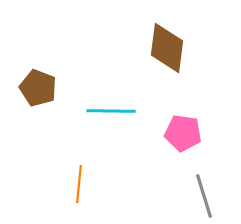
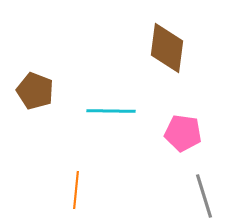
brown pentagon: moved 3 px left, 3 px down
orange line: moved 3 px left, 6 px down
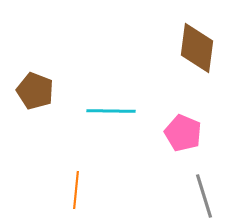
brown diamond: moved 30 px right
pink pentagon: rotated 15 degrees clockwise
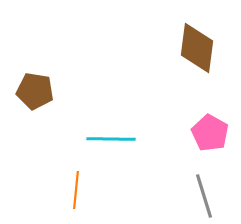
brown pentagon: rotated 12 degrees counterclockwise
cyan line: moved 28 px down
pink pentagon: moved 27 px right; rotated 6 degrees clockwise
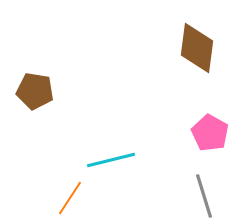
cyan line: moved 21 px down; rotated 15 degrees counterclockwise
orange line: moved 6 px left, 8 px down; rotated 27 degrees clockwise
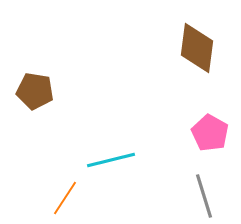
orange line: moved 5 px left
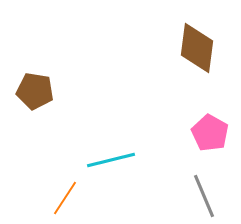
gray line: rotated 6 degrees counterclockwise
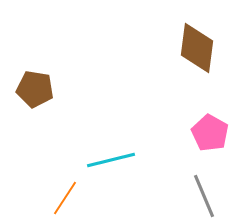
brown pentagon: moved 2 px up
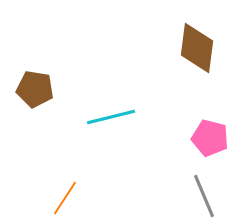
pink pentagon: moved 5 px down; rotated 15 degrees counterclockwise
cyan line: moved 43 px up
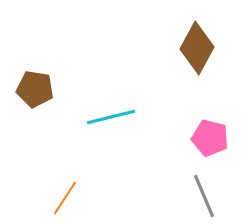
brown diamond: rotated 21 degrees clockwise
